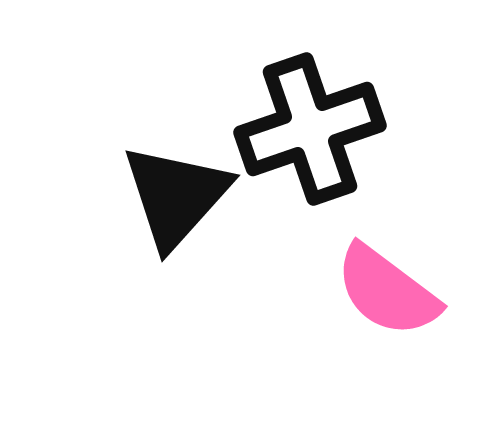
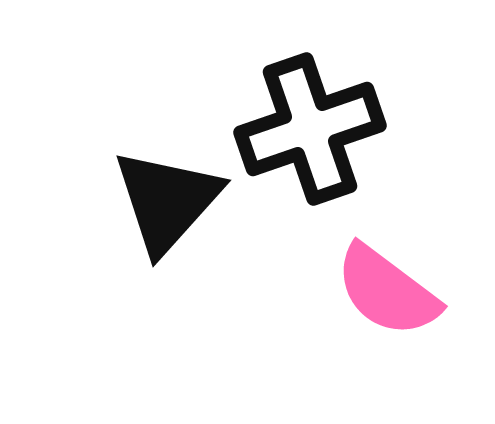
black triangle: moved 9 px left, 5 px down
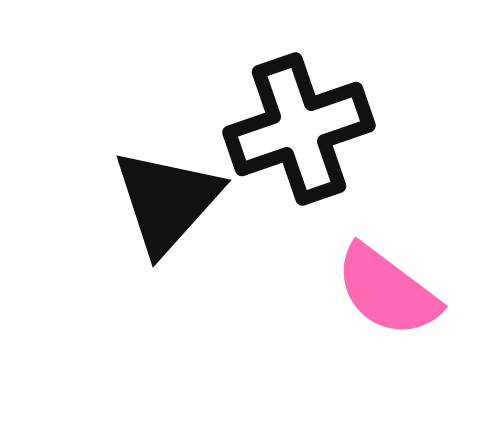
black cross: moved 11 px left
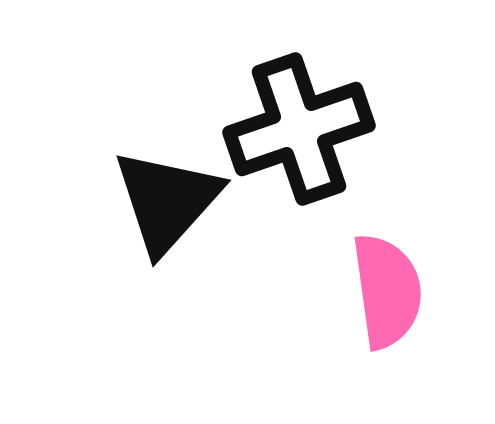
pink semicircle: rotated 135 degrees counterclockwise
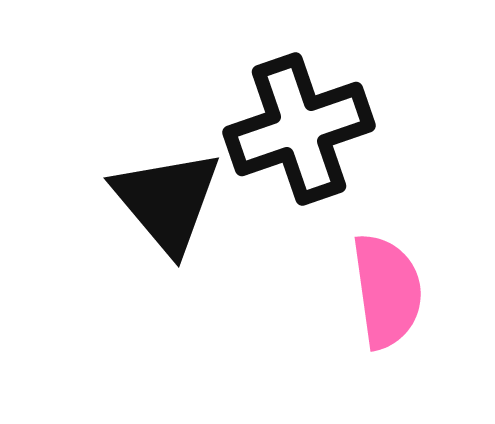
black triangle: rotated 22 degrees counterclockwise
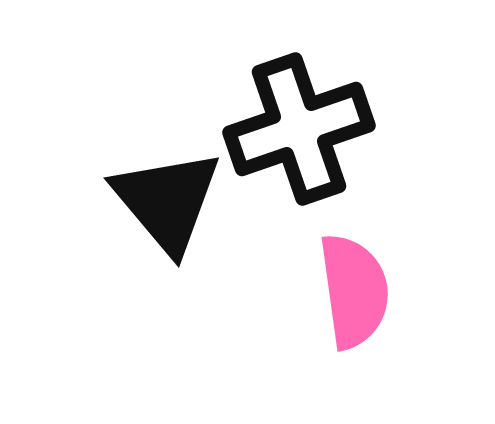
pink semicircle: moved 33 px left
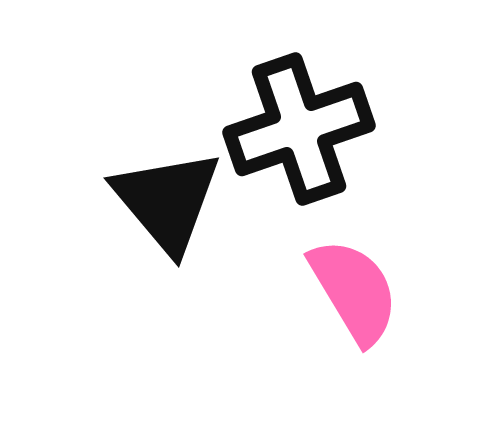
pink semicircle: rotated 23 degrees counterclockwise
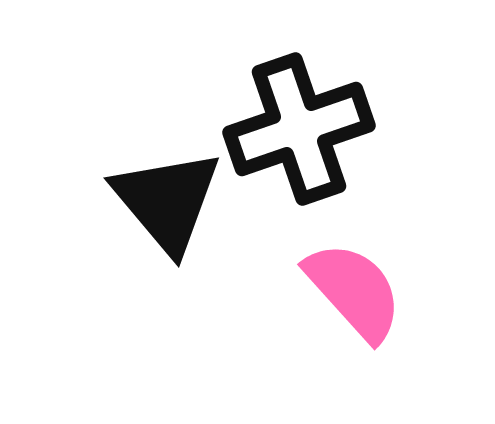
pink semicircle: rotated 11 degrees counterclockwise
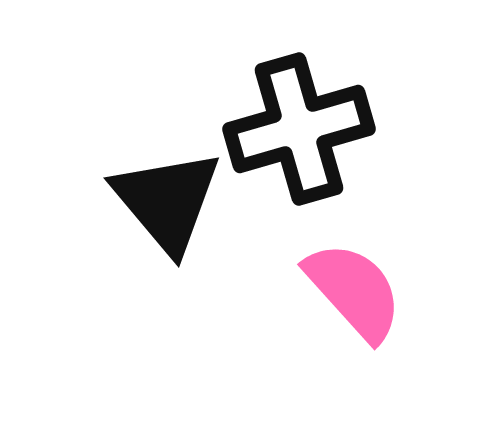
black cross: rotated 3 degrees clockwise
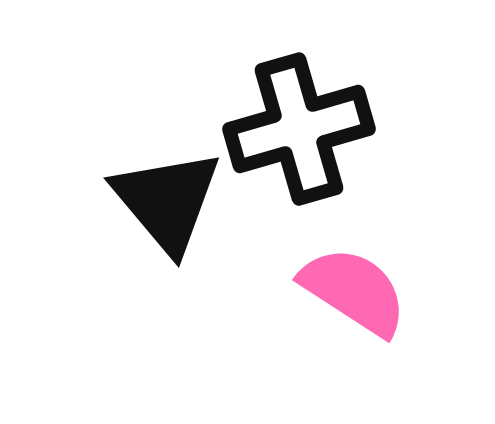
pink semicircle: rotated 15 degrees counterclockwise
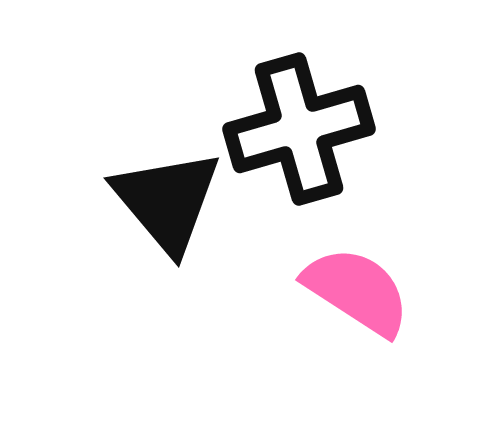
pink semicircle: moved 3 px right
